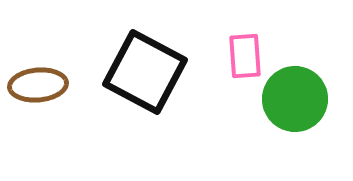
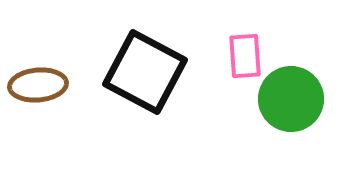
green circle: moved 4 px left
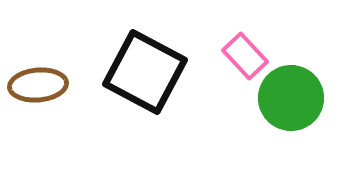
pink rectangle: rotated 39 degrees counterclockwise
green circle: moved 1 px up
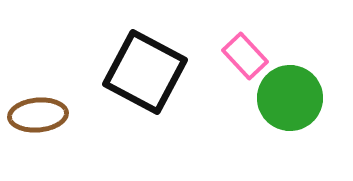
brown ellipse: moved 30 px down
green circle: moved 1 px left
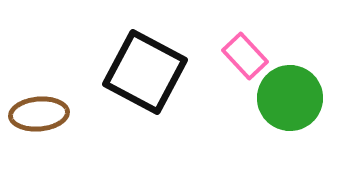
brown ellipse: moved 1 px right, 1 px up
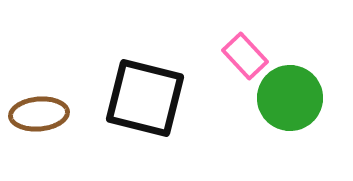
black square: moved 26 px down; rotated 14 degrees counterclockwise
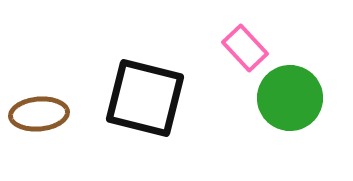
pink rectangle: moved 8 px up
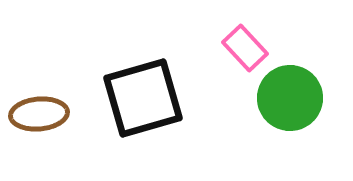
black square: moved 2 px left; rotated 30 degrees counterclockwise
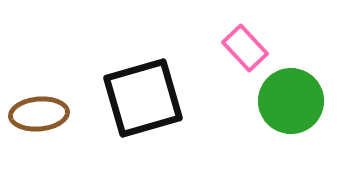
green circle: moved 1 px right, 3 px down
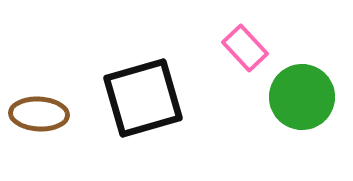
green circle: moved 11 px right, 4 px up
brown ellipse: rotated 8 degrees clockwise
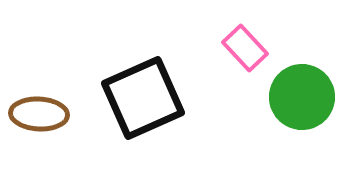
black square: rotated 8 degrees counterclockwise
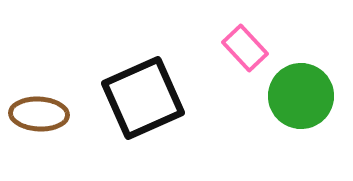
green circle: moved 1 px left, 1 px up
